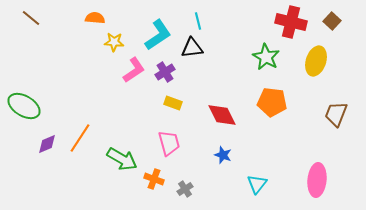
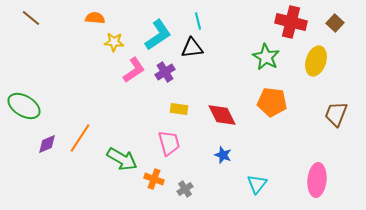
brown square: moved 3 px right, 2 px down
yellow rectangle: moved 6 px right, 6 px down; rotated 12 degrees counterclockwise
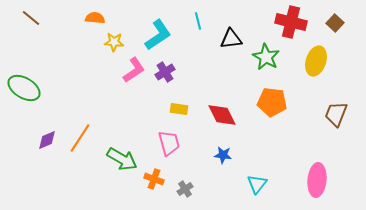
black triangle: moved 39 px right, 9 px up
green ellipse: moved 18 px up
purple diamond: moved 4 px up
blue star: rotated 12 degrees counterclockwise
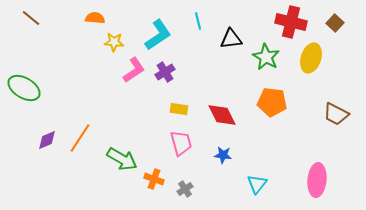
yellow ellipse: moved 5 px left, 3 px up
brown trapezoid: rotated 84 degrees counterclockwise
pink trapezoid: moved 12 px right
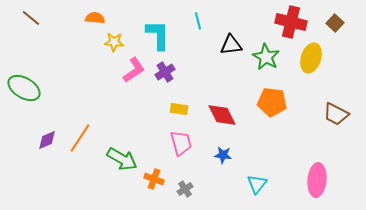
cyan L-shape: rotated 56 degrees counterclockwise
black triangle: moved 6 px down
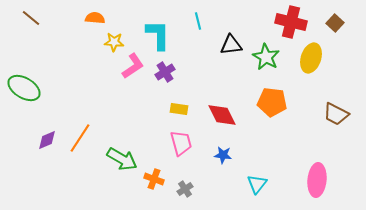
pink L-shape: moved 1 px left, 4 px up
